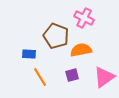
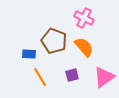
brown pentagon: moved 2 px left, 5 px down
orange semicircle: moved 3 px right, 3 px up; rotated 60 degrees clockwise
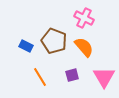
blue rectangle: moved 3 px left, 8 px up; rotated 24 degrees clockwise
pink triangle: rotated 25 degrees counterclockwise
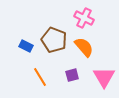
brown pentagon: moved 1 px up
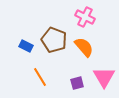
pink cross: moved 1 px right, 1 px up
purple square: moved 5 px right, 8 px down
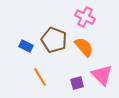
pink triangle: moved 2 px left, 2 px up; rotated 15 degrees counterclockwise
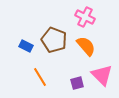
orange semicircle: moved 2 px right, 1 px up
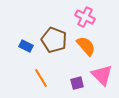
orange line: moved 1 px right, 1 px down
